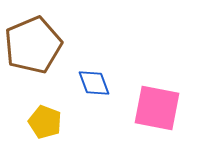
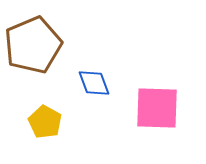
pink square: rotated 9 degrees counterclockwise
yellow pentagon: rotated 8 degrees clockwise
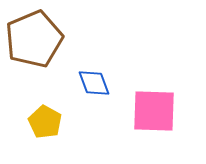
brown pentagon: moved 1 px right, 6 px up
pink square: moved 3 px left, 3 px down
